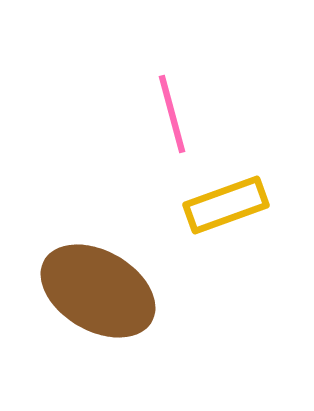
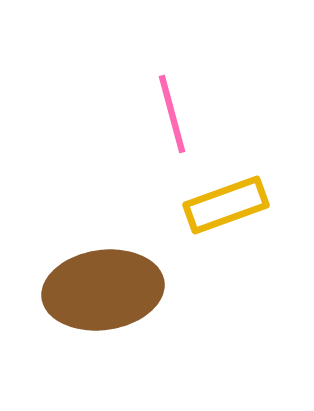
brown ellipse: moved 5 px right, 1 px up; rotated 38 degrees counterclockwise
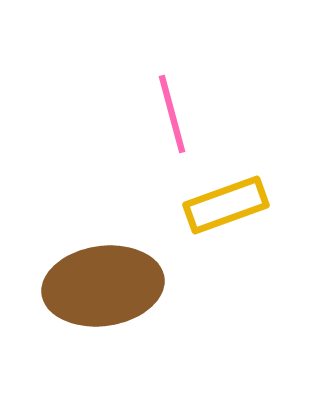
brown ellipse: moved 4 px up
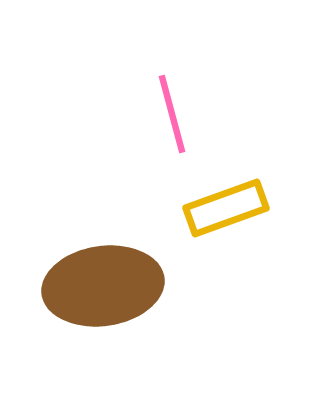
yellow rectangle: moved 3 px down
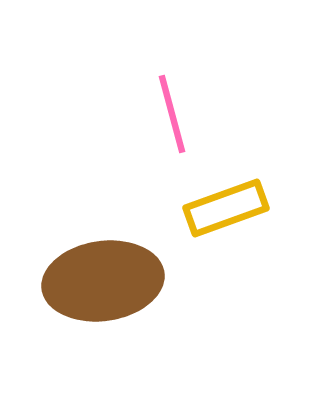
brown ellipse: moved 5 px up
